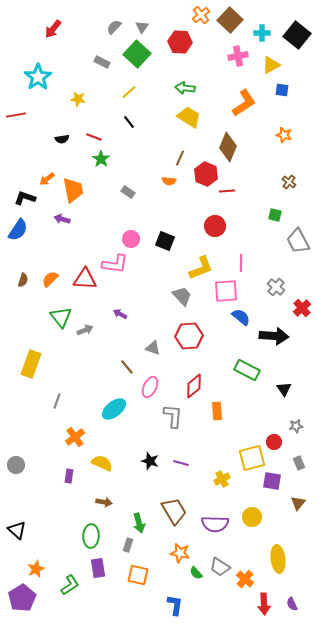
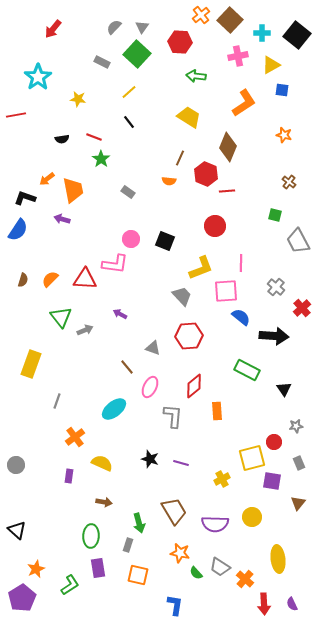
green arrow at (185, 88): moved 11 px right, 12 px up
black star at (150, 461): moved 2 px up
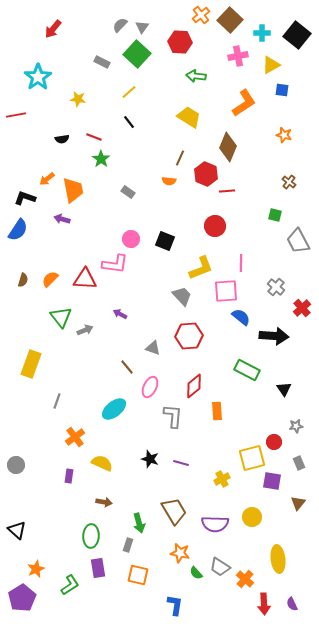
gray semicircle at (114, 27): moved 6 px right, 2 px up
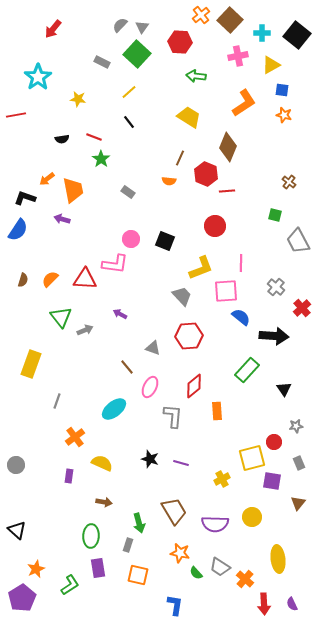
orange star at (284, 135): moved 20 px up
green rectangle at (247, 370): rotated 75 degrees counterclockwise
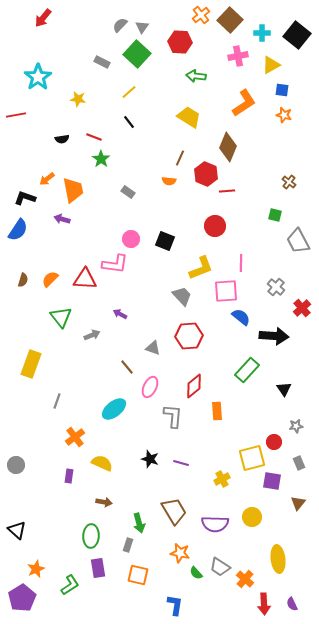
red arrow at (53, 29): moved 10 px left, 11 px up
gray arrow at (85, 330): moved 7 px right, 5 px down
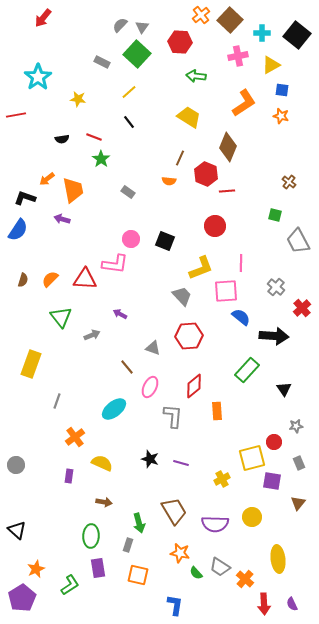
orange star at (284, 115): moved 3 px left, 1 px down
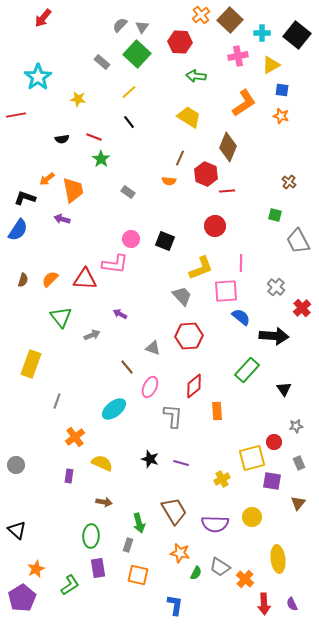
gray rectangle at (102, 62): rotated 14 degrees clockwise
green semicircle at (196, 573): rotated 112 degrees counterclockwise
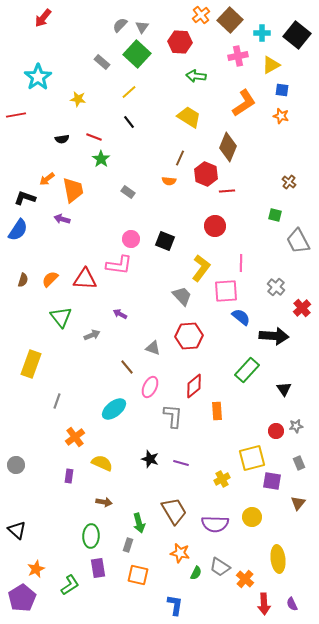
pink L-shape at (115, 264): moved 4 px right, 1 px down
yellow L-shape at (201, 268): rotated 32 degrees counterclockwise
red circle at (274, 442): moved 2 px right, 11 px up
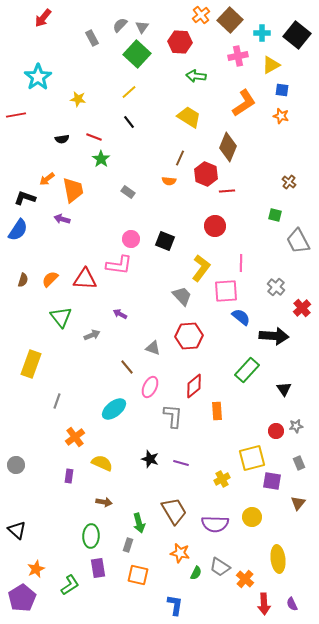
gray rectangle at (102, 62): moved 10 px left, 24 px up; rotated 21 degrees clockwise
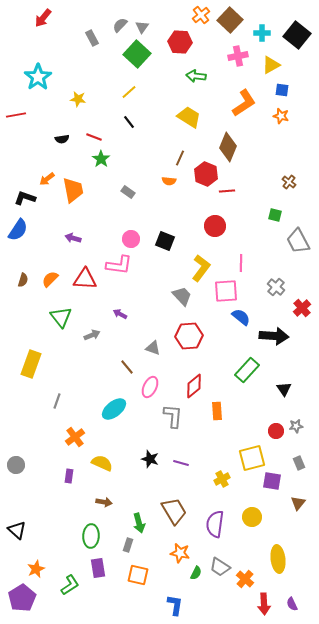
purple arrow at (62, 219): moved 11 px right, 19 px down
purple semicircle at (215, 524): rotated 96 degrees clockwise
